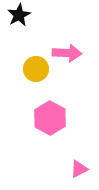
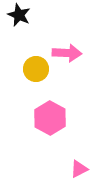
black star: rotated 20 degrees counterclockwise
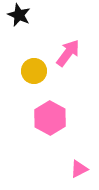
pink arrow: moved 1 px right; rotated 56 degrees counterclockwise
yellow circle: moved 2 px left, 2 px down
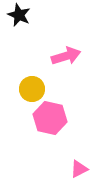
pink arrow: moved 2 px left, 3 px down; rotated 36 degrees clockwise
yellow circle: moved 2 px left, 18 px down
pink hexagon: rotated 16 degrees counterclockwise
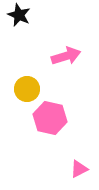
yellow circle: moved 5 px left
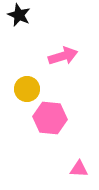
pink arrow: moved 3 px left
pink hexagon: rotated 8 degrees counterclockwise
pink triangle: rotated 30 degrees clockwise
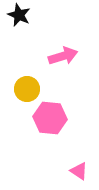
pink triangle: moved 2 px down; rotated 30 degrees clockwise
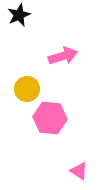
black star: rotated 25 degrees clockwise
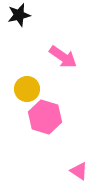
black star: rotated 10 degrees clockwise
pink arrow: moved 1 px down; rotated 52 degrees clockwise
pink hexagon: moved 5 px left, 1 px up; rotated 12 degrees clockwise
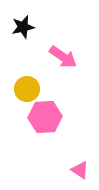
black star: moved 4 px right, 12 px down
pink hexagon: rotated 20 degrees counterclockwise
pink triangle: moved 1 px right, 1 px up
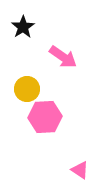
black star: rotated 20 degrees counterclockwise
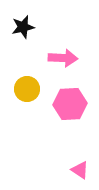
black star: rotated 20 degrees clockwise
pink arrow: moved 1 px down; rotated 32 degrees counterclockwise
pink hexagon: moved 25 px right, 13 px up
